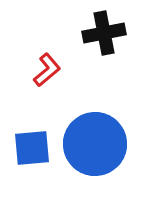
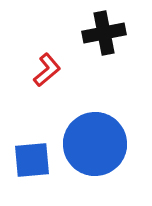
blue square: moved 12 px down
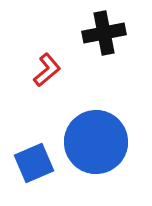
blue circle: moved 1 px right, 2 px up
blue square: moved 2 px right, 3 px down; rotated 18 degrees counterclockwise
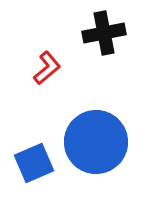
red L-shape: moved 2 px up
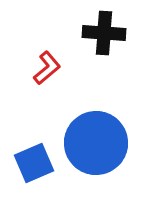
black cross: rotated 15 degrees clockwise
blue circle: moved 1 px down
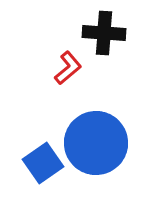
red L-shape: moved 21 px right
blue square: moved 9 px right; rotated 12 degrees counterclockwise
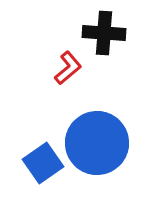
blue circle: moved 1 px right
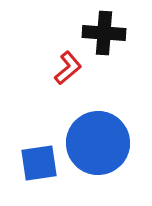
blue circle: moved 1 px right
blue square: moved 4 px left; rotated 27 degrees clockwise
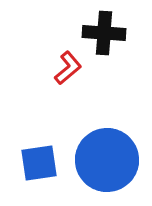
blue circle: moved 9 px right, 17 px down
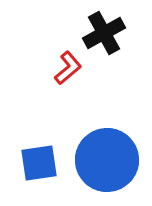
black cross: rotated 33 degrees counterclockwise
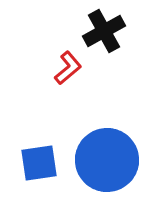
black cross: moved 2 px up
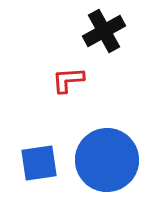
red L-shape: moved 12 px down; rotated 144 degrees counterclockwise
